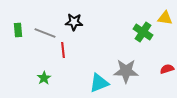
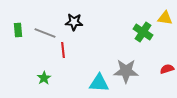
cyan triangle: rotated 25 degrees clockwise
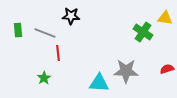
black star: moved 3 px left, 6 px up
red line: moved 5 px left, 3 px down
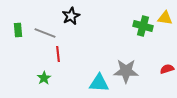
black star: rotated 30 degrees counterclockwise
green cross: moved 6 px up; rotated 18 degrees counterclockwise
red line: moved 1 px down
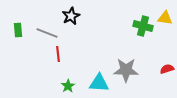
gray line: moved 2 px right
gray star: moved 1 px up
green star: moved 24 px right, 8 px down
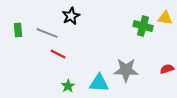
red line: rotated 56 degrees counterclockwise
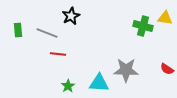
red line: rotated 21 degrees counterclockwise
red semicircle: rotated 128 degrees counterclockwise
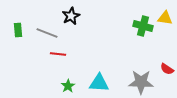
gray star: moved 15 px right, 12 px down
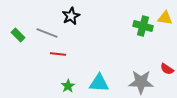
green rectangle: moved 5 px down; rotated 40 degrees counterclockwise
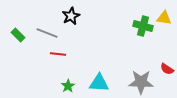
yellow triangle: moved 1 px left
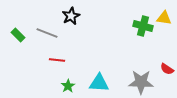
red line: moved 1 px left, 6 px down
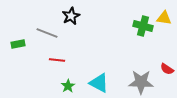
green rectangle: moved 9 px down; rotated 56 degrees counterclockwise
cyan triangle: rotated 25 degrees clockwise
